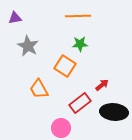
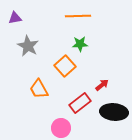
orange square: rotated 15 degrees clockwise
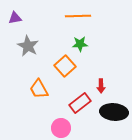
red arrow: moved 1 px left, 1 px down; rotated 128 degrees clockwise
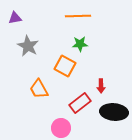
orange square: rotated 20 degrees counterclockwise
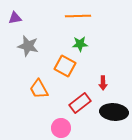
gray star: rotated 15 degrees counterclockwise
red arrow: moved 2 px right, 3 px up
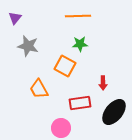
purple triangle: rotated 40 degrees counterclockwise
red rectangle: rotated 30 degrees clockwise
black ellipse: rotated 56 degrees counterclockwise
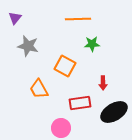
orange line: moved 3 px down
green star: moved 12 px right
black ellipse: rotated 20 degrees clockwise
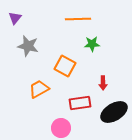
orange trapezoid: rotated 90 degrees clockwise
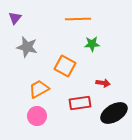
gray star: moved 1 px left, 1 px down
red arrow: rotated 80 degrees counterclockwise
black ellipse: moved 1 px down
pink circle: moved 24 px left, 12 px up
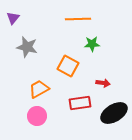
purple triangle: moved 2 px left
orange square: moved 3 px right
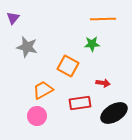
orange line: moved 25 px right
orange trapezoid: moved 4 px right, 1 px down
